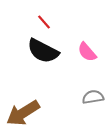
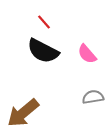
pink semicircle: moved 2 px down
brown arrow: rotated 8 degrees counterclockwise
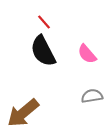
black semicircle: rotated 36 degrees clockwise
gray semicircle: moved 1 px left, 1 px up
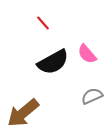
red line: moved 1 px left, 1 px down
black semicircle: moved 10 px right, 11 px down; rotated 92 degrees counterclockwise
gray semicircle: rotated 15 degrees counterclockwise
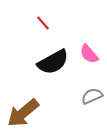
pink semicircle: moved 2 px right
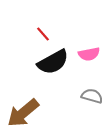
red line: moved 11 px down
pink semicircle: rotated 60 degrees counterclockwise
gray semicircle: rotated 40 degrees clockwise
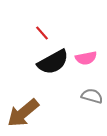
red line: moved 1 px left, 1 px up
pink semicircle: moved 3 px left, 4 px down
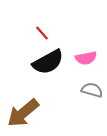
black semicircle: moved 5 px left
gray semicircle: moved 6 px up
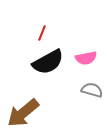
red line: rotated 63 degrees clockwise
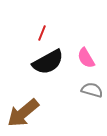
pink semicircle: rotated 70 degrees clockwise
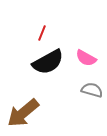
pink semicircle: rotated 30 degrees counterclockwise
